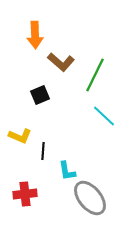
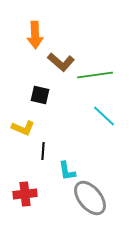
green line: rotated 56 degrees clockwise
black square: rotated 36 degrees clockwise
yellow L-shape: moved 3 px right, 8 px up
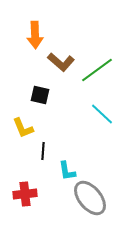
green line: moved 2 px right, 5 px up; rotated 28 degrees counterclockwise
cyan line: moved 2 px left, 2 px up
yellow L-shape: rotated 45 degrees clockwise
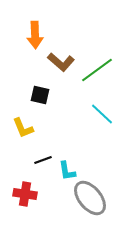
black line: moved 9 px down; rotated 66 degrees clockwise
red cross: rotated 15 degrees clockwise
